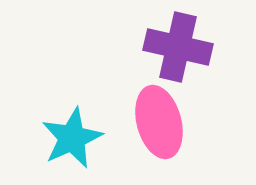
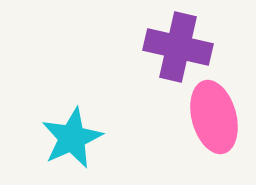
pink ellipse: moved 55 px right, 5 px up
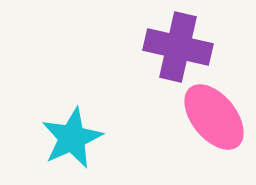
pink ellipse: rotated 24 degrees counterclockwise
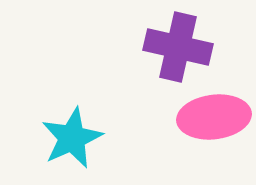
pink ellipse: rotated 58 degrees counterclockwise
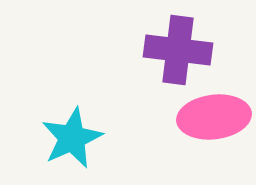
purple cross: moved 3 px down; rotated 6 degrees counterclockwise
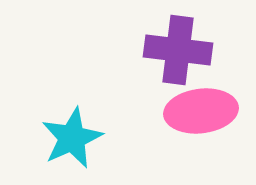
pink ellipse: moved 13 px left, 6 px up
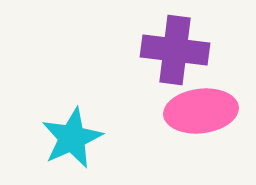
purple cross: moved 3 px left
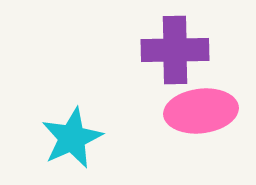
purple cross: rotated 8 degrees counterclockwise
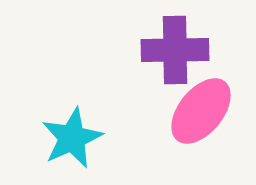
pink ellipse: rotated 44 degrees counterclockwise
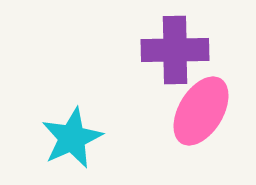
pink ellipse: rotated 8 degrees counterclockwise
